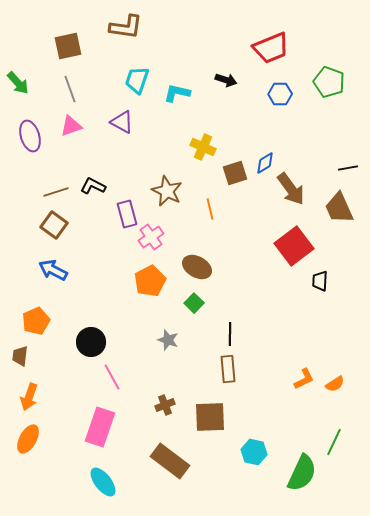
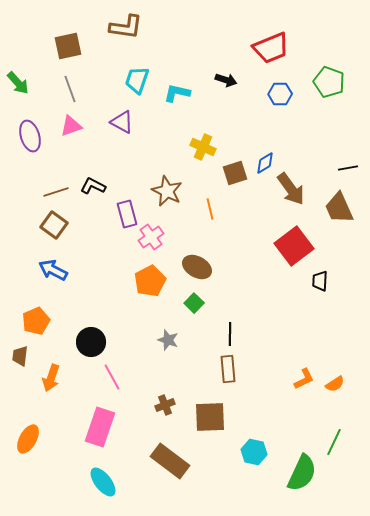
orange arrow at (29, 397): moved 22 px right, 19 px up
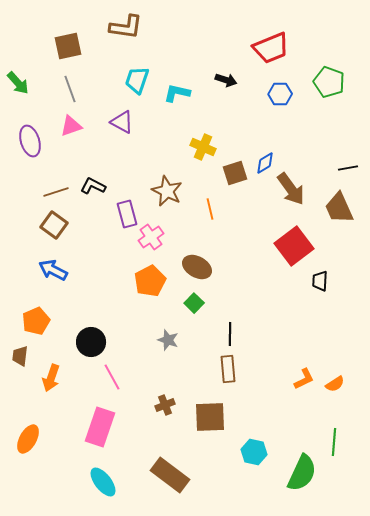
purple ellipse at (30, 136): moved 5 px down
green line at (334, 442): rotated 20 degrees counterclockwise
brown rectangle at (170, 461): moved 14 px down
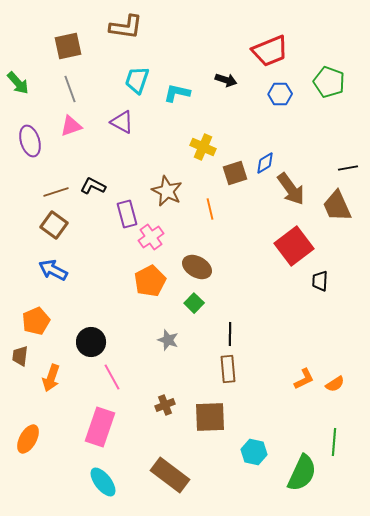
red trapezoid at (271, 48): moved 1 px left, 3 px down
brown trapezoid at (339, 208): moved 2 px left, 2 px up
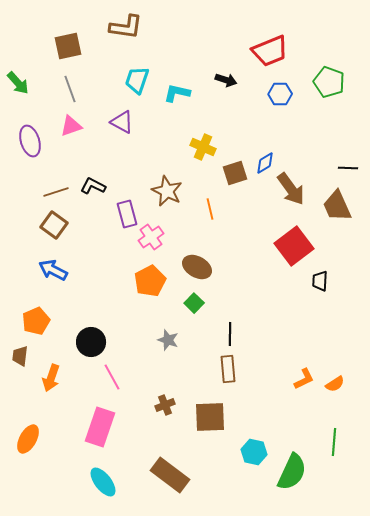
black line at (348, 168): rotated 12 degrees clockwise
green semicircle at (302, 473): moved 10 px left, 1 px up
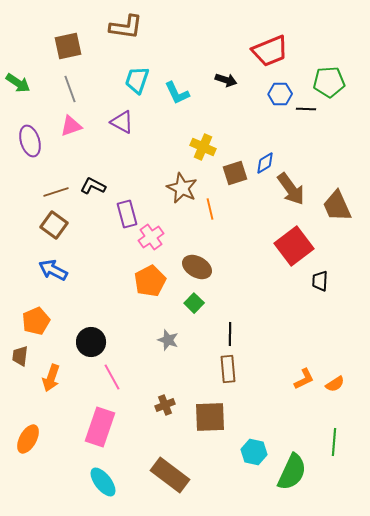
green pentagon at (329, 82): rotated 24 degrees counterclockwise
green arrow at (18, 83): rotated 15 degrees counterclockwise
cyan L-shape at (177, 93): rotated 128 degrees counterclockwise
black line at (348, 168): moved 42 px left, 59 px up
brown star at (167, 191): moved 15 px right, 3 px up
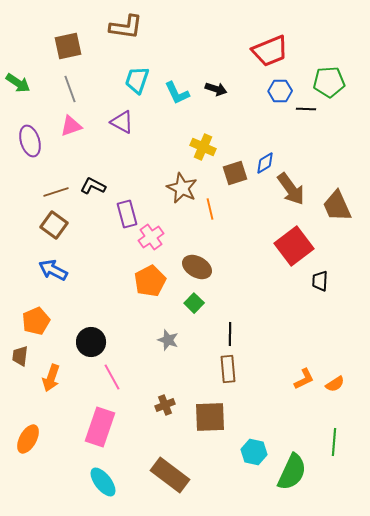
black arrow at (226, 80): moved 10 px left, 9 px down
blue hexagon at (280, 94): moved 3 px up
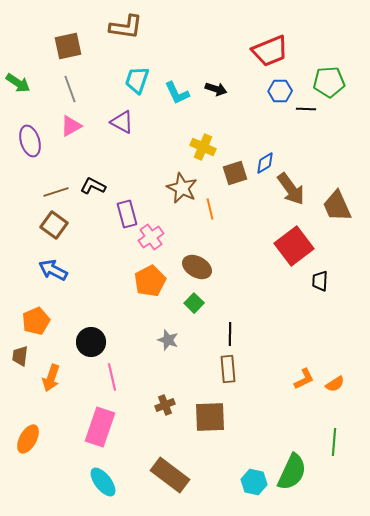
pink triangle at (71, 126): rotated 10 degrees counterclockwise
pink line at (112, 377): rotated 16 degrees clockwise
cyan hexagon at (254, 452): moved 30 px down
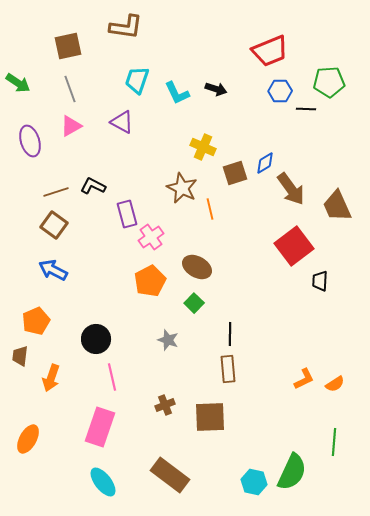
black circle at (91, 342): moved 5 px right, 3 px up
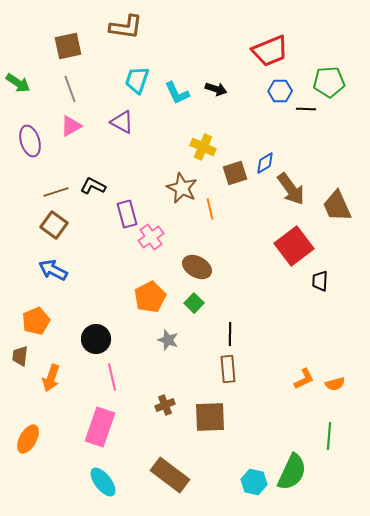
orange pentagon at (150, 281): moved 16 px down
orange semicircle at (335, 384): rotated 18 degrees clockwise
green line at (334, 442): moved 5 px left, 6 px up
